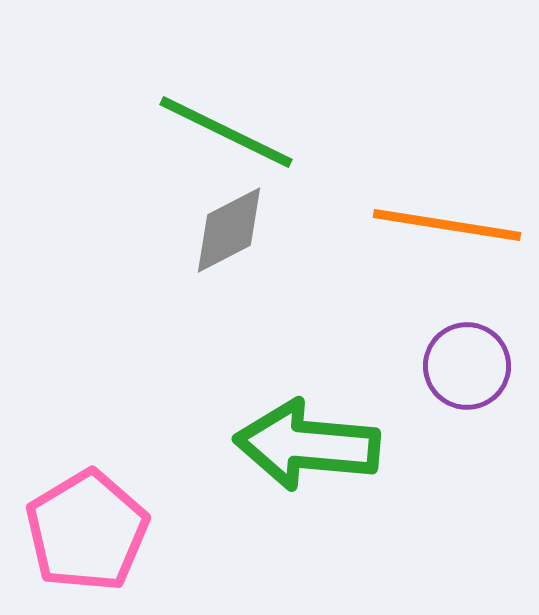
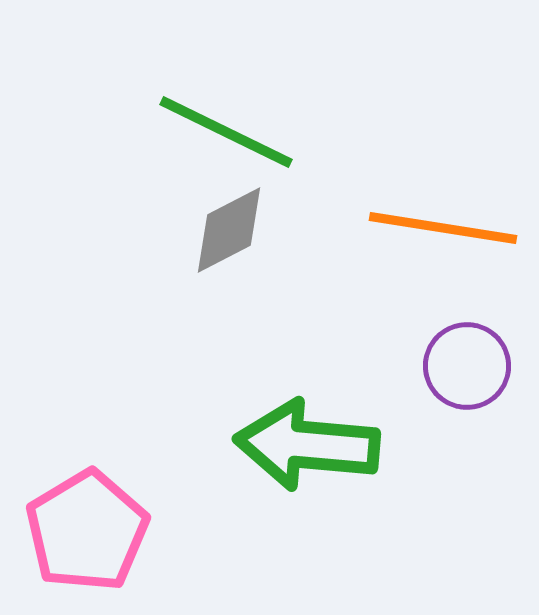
orange line: moved 4 px left, 3 px down
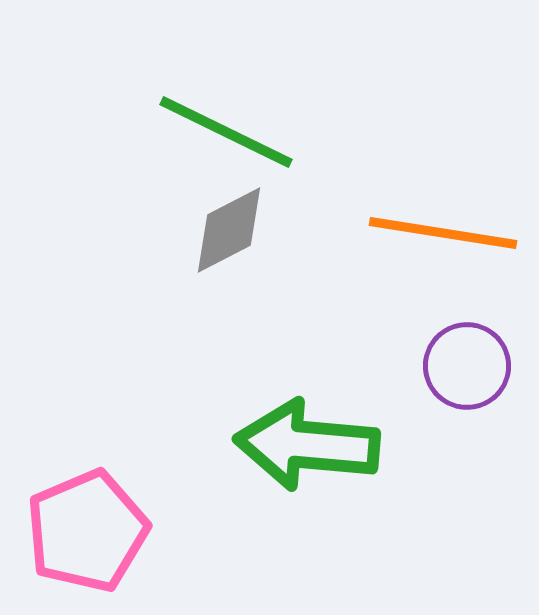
orange line: moved 5 px down
pink pentagon: rotated 8 degrees clockwise
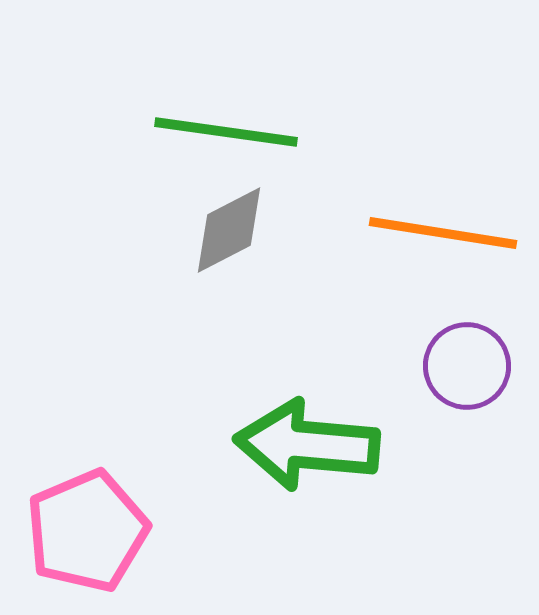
green line: rotated 18 degrees counterclockwise
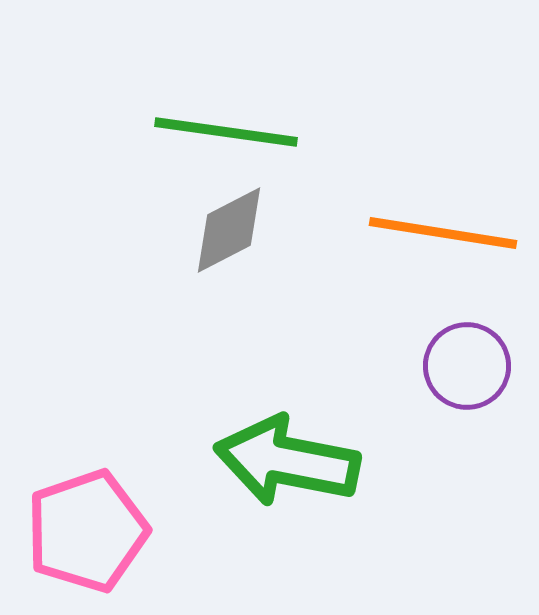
green arrow: moved 20 px left, 16 px down; rotated 6 degrees clockwise
pink pentagon: rotated 4 degrees clockwise
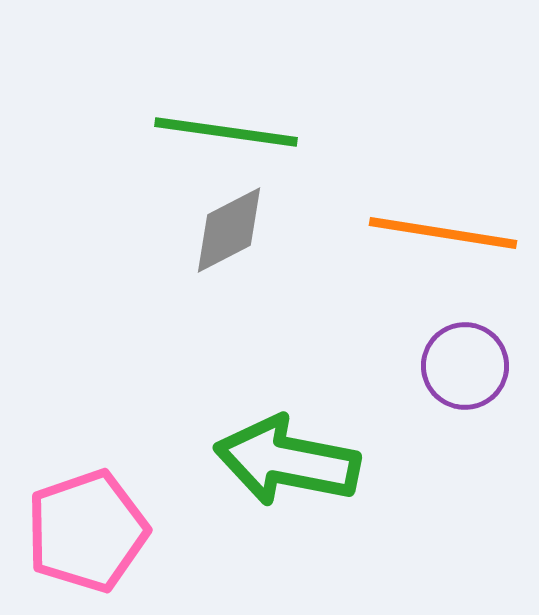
purple circle: moved 2 px left
